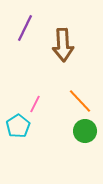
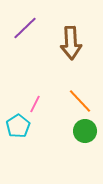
purple line: rotated 20 degrees clockwise
brown arrow: moved 8 px right, 2 px up
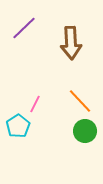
purple line: moved 1 px left
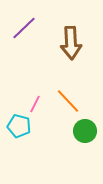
orange line: moved 12 px left
cyan pentagon: moved 1 px right; rotated 25 degrees counterclockwise
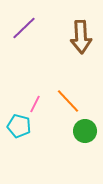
brown arrow: moved 10 px right, 6 px up
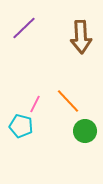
cyan pentagon: moved 2 px right
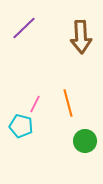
orange line: moved 2 px down; rotated 28 degrees clockwise
green circle: moved 10 px down
